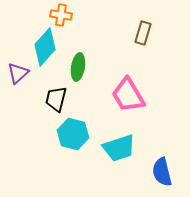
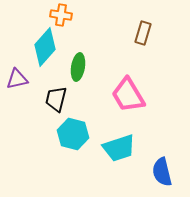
purple triangle: moved 1 px left, 6 px down; rotated 30 degrees clockwise
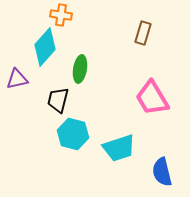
green ellipse: moved 2 px right, 2 px down
pink trapezoid: moved 24 px right, 3 px down
black trapezoid: moved 2 px right, 1 px down
